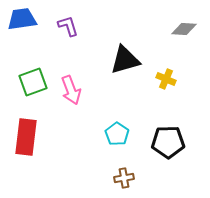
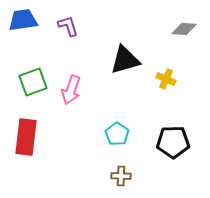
blue trapezoid: moved 1 px right, 1 px down
pink arrow: rotated 40 degrees clockwise
black pentagon: moved 5 px right
brown cross: moved 3 px left, 2 px up; rotated 12 degrees clockwise
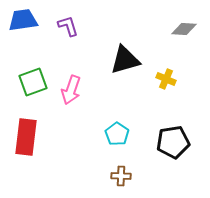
black pentagon: rotated 8 degrees counterclockwise
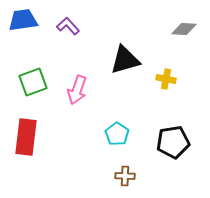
purple L-shape: rotated 25 degrees counterclockwise
yellow cross: rotated 12 degrees counterclockwise
pink arrow: moved 6 px right
brown cross: moved 4 px right
